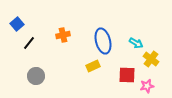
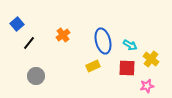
orange cross: rotated 24 degrees counterclockwise
cyan arrow: moved 6 px left, 2 px down
red square: moved 7 px up
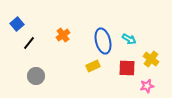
cyan arrow: moved 1 px left, 6 px up
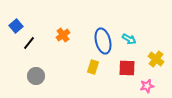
blue square: moved 1 px left, 2 px down
yellow cross: moved 5 px right
yellow rectangle: moved 1 px down; rotated 48 degrees counterclockwise
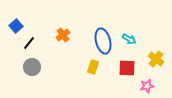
gray circle: moved 4 px left, 9 px up
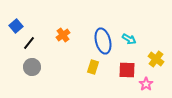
red square: moved 2 px down
pink star: moved 1 px left, 2 px up; rotated 24 degrees counterclockwise
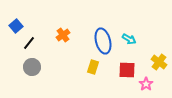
yellow cross: moved 3 px right, 3 px down
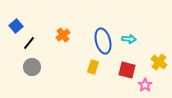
cyan arrow: rotated 24 degrees counterclockwise
red square: rotated 12 degrees clockwise
pink star: moved 1 px left, 1 px down
